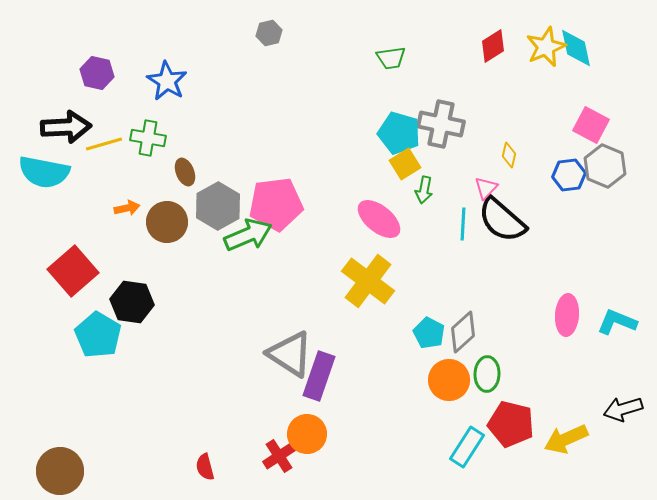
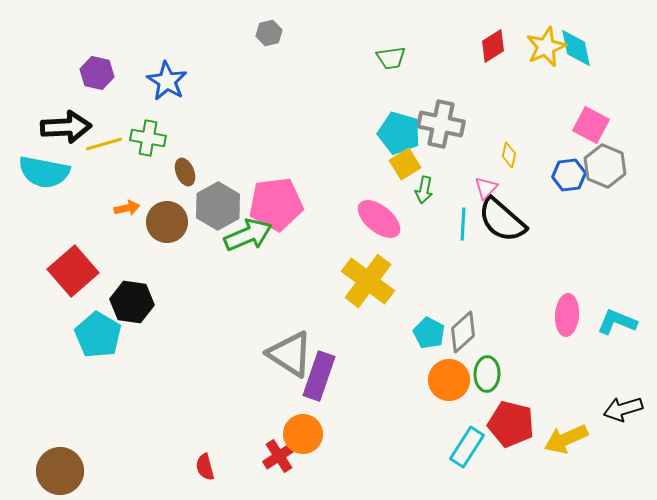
orange circle at (307, 434): moved 4 px left
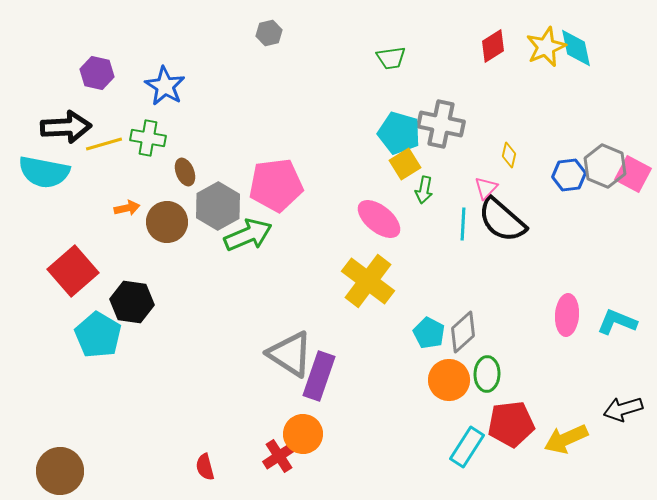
blue star at (167, 81): moved 2 px left, 5 px down
pink square at (591, 125): moved 42 px right, 49 px down
pink pentagon at (276, 204): moved 19 px up
red pentagon at (511, 424): rotated 21 degrees counterclockwise
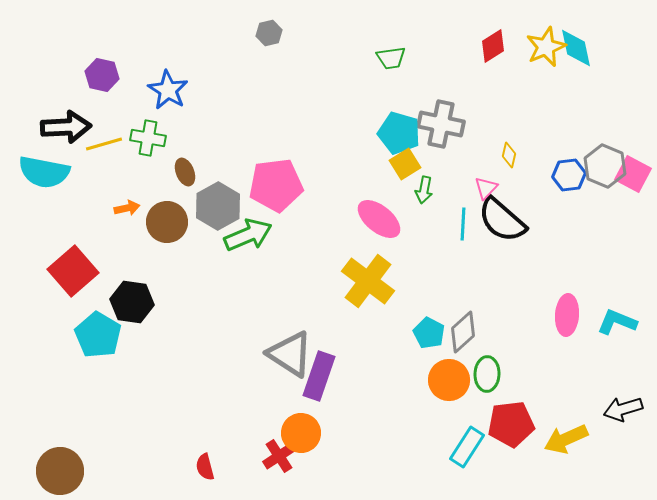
purple hexagon at (97, 73): moved 5 px right, 2 px down
blue star at (165, 86): moved 3 px right, 4 px down
orange circle at (303, 434): moved 2 px left, 1 px up
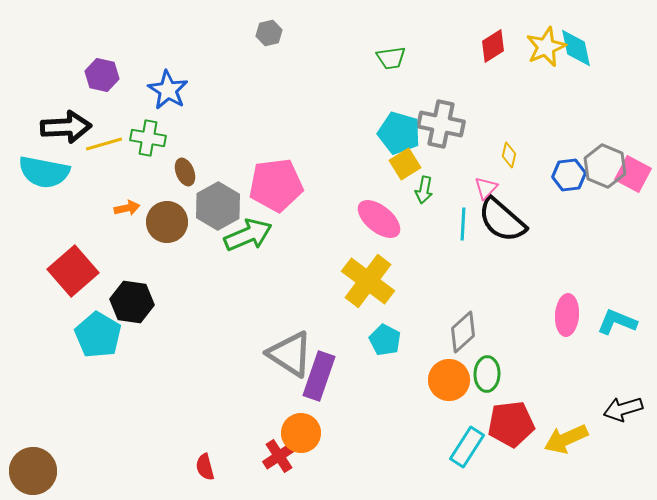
cyan pentagon at (429, 333): moved 44 px left, 7 px down
brown circle at (60, 471): moved 27 px left
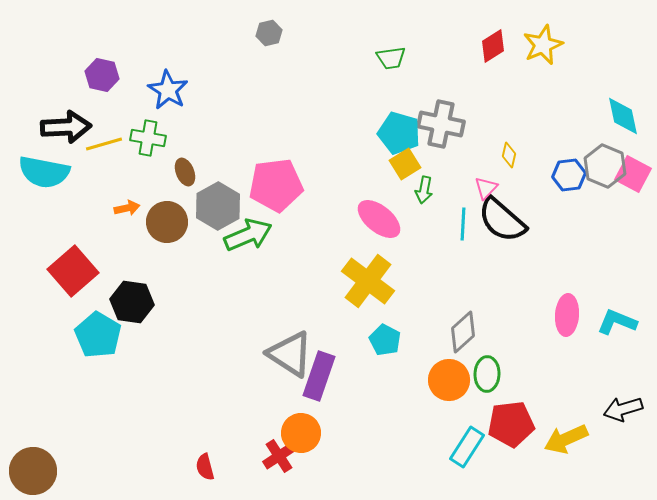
yellow star at (546, 47): moved 3 px left, 2 px up
cyan diamond at (576, 48): moved 47 px right, 68 px down
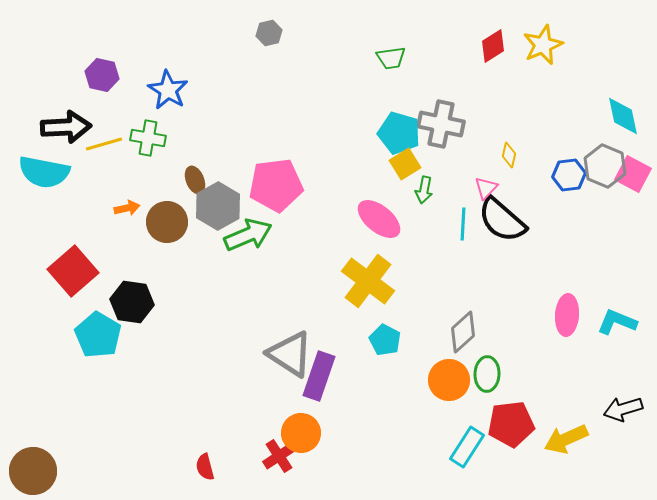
brown ellipse at (185, 172): moved 10 px right, 8 px down
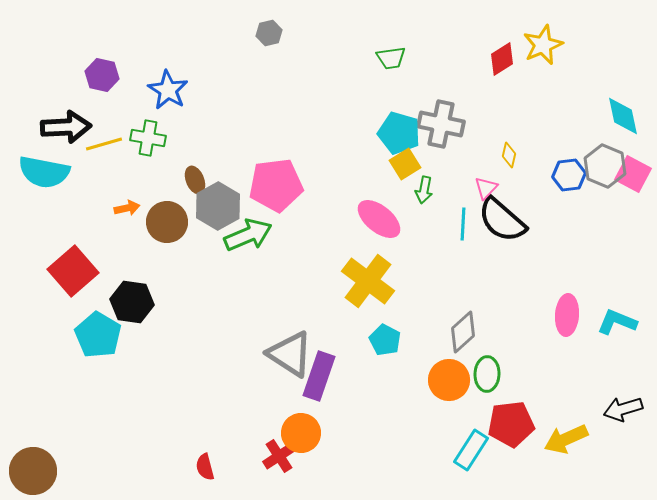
red diamond at (493, 46): moved 9 px right, 13 px down
cyan rectangle at (467, 447): moved 4 px right, 3 px down
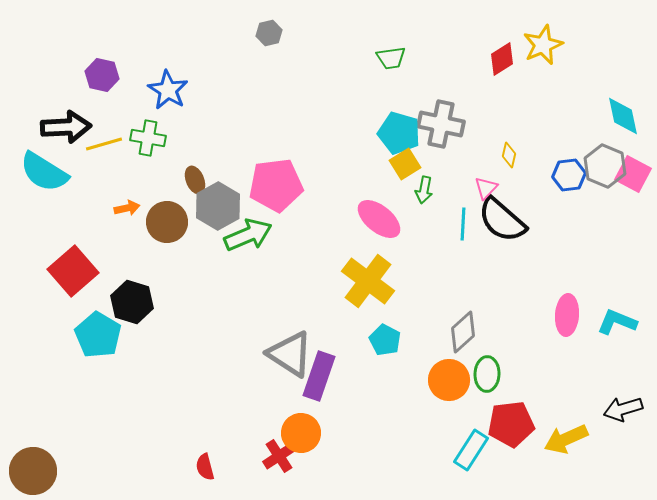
cyan semicircle at (44, 172): rotated 21 degrees clockwise
black hexagon at (132, 302): rotated 9 degrees clockwise
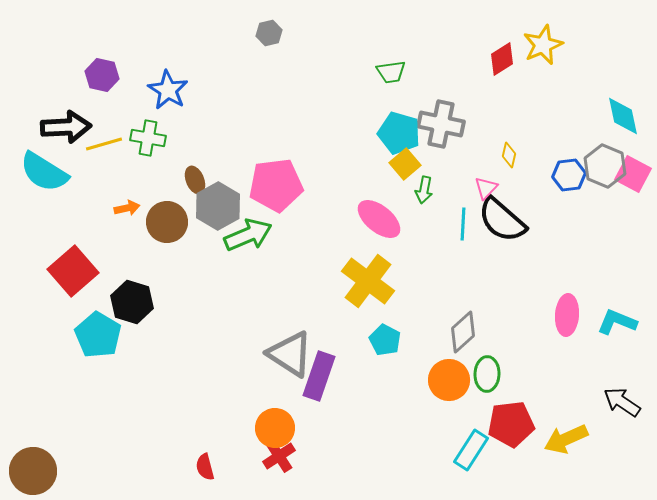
green trapezoid at (391, 58): moved 14 px down
yellow square at (405, 164): rotated 8 degrees counterclockwise
black arrow at (623, 409): moved 1 px left, 7 px up; rotated 51 degrees clockwise
orange circle at (301, 433): moved 26 px left, 5 px up
